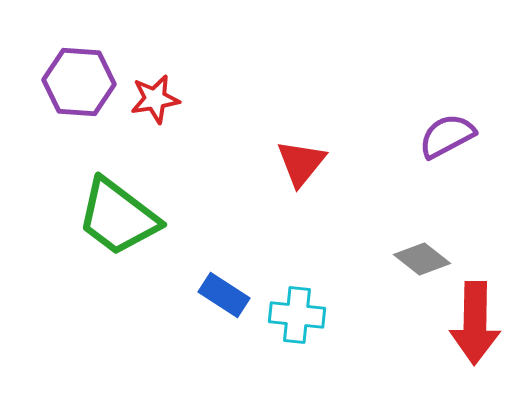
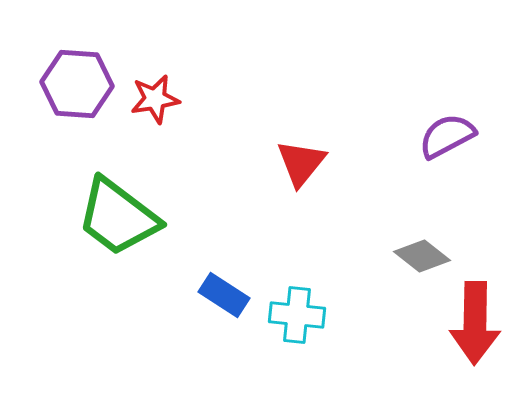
purple hexagon: moved 2 px left, 2 px down
gray diamond: moved 3 px up
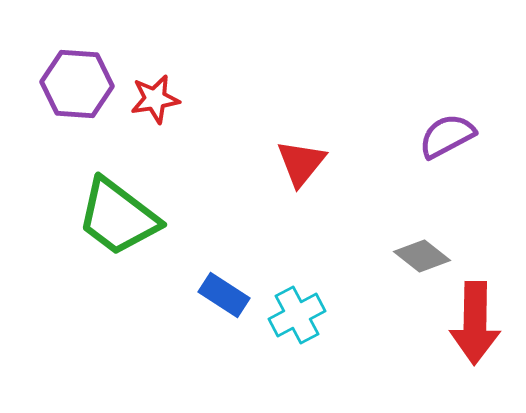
cyan cross: rotated 34 degrees counterclockwise
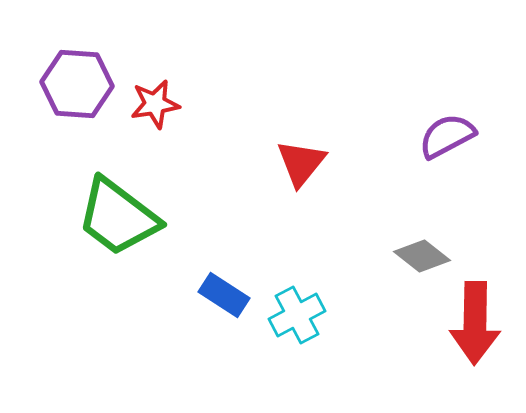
red star: moved 5 px down
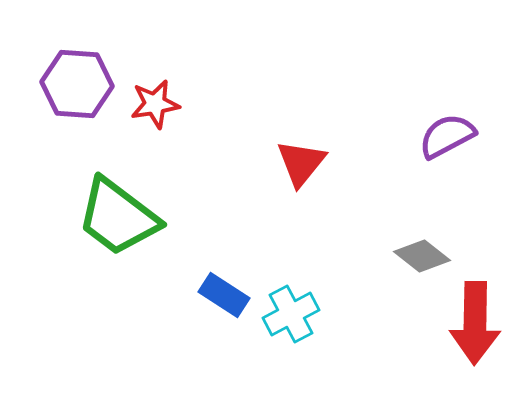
cyan cross: moved 6 px left, 1 px up
